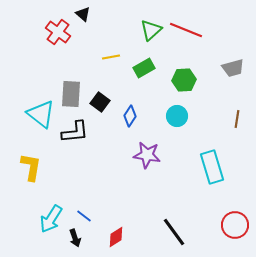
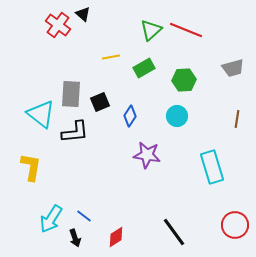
red cross: moved 7 px up
black square: rotated 30 degrees clockwise
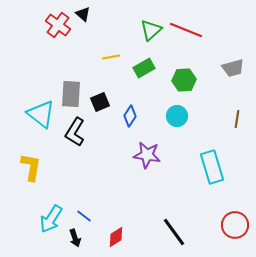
black L-shape: rotated 128 degrees clockwise
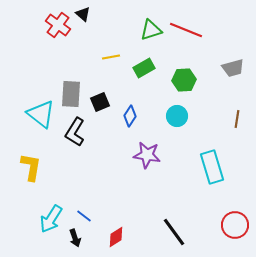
green triangle: rotated 25 degrees clockwise
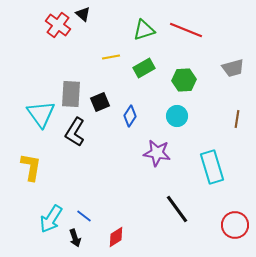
green triangle: moved 7 px left
cyan triangle: rotated 16 degrees clockwise
purple star: moved 10 px right, 2 px up
black line: moved 3 px right, 23 px up
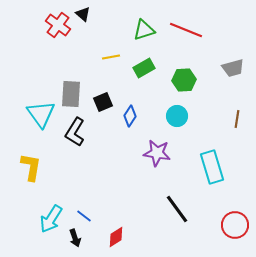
black square: moved 3 px right
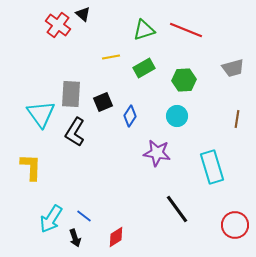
yellow L-shape: rotated 8 degrees counterclockwise
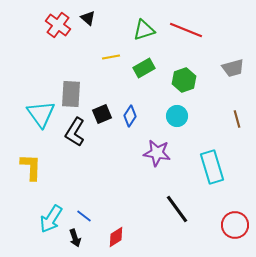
black triangle: moved 5 px right, 4 px down
green hexagon: rotated 15 degrees counterclockwise
black square: moved 1 px left, 12 px down
brown line: rotated 24 degrees counterclockwise
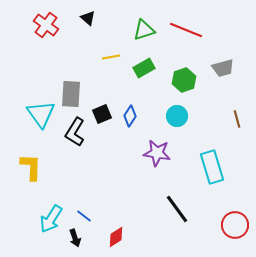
red cross: moved 12 px left
gray trapezoid: moved 10 px left
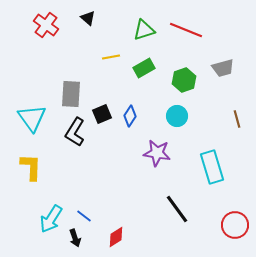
cyan triangle: moved 9 px left, 4 px down
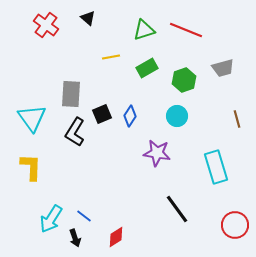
green rectangle: moved 3 px right
cyan rectangle: moved 4 px right
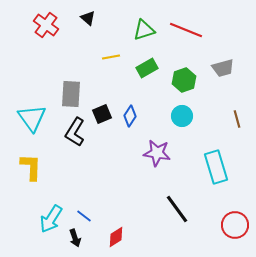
cyan circle: moved 5 px right
